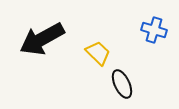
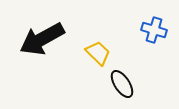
black ellipse: rotated 8 degrees counterclockwise
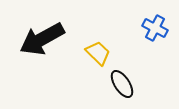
blue cross: moved 1 px right, 2 px up; rotated 10 degrees clockwise
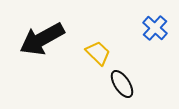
blue cross: rotated 15 degrees clockwise
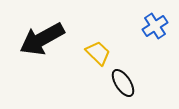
blue cross: moved 2 px up; rotated 15 degrees clockwise
black ellipse: moved 1 px right, 1 px up
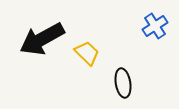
yellow trapezoid: moved 11 px left
black ellipse: rotated 24 degrees clockwise
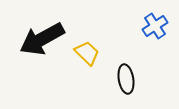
black ellipse: moved 3 px right, 4 px up
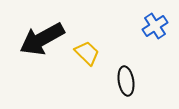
black ellipse: moved 2 px down
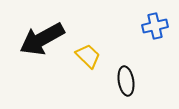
blue cross: rotated 20 degrees clockwise
yellow trapezoid: moved 1 px right, 3 px down
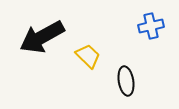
blue cross: moved 4 px left
black arrow: moved 2 px up
